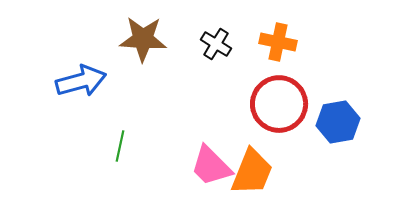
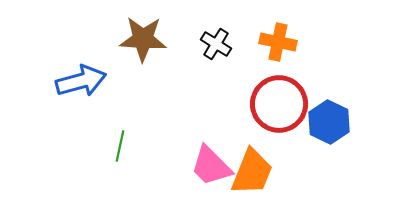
blue hexagon: moved 9 px left; rotated 24 degrees counterclockwise
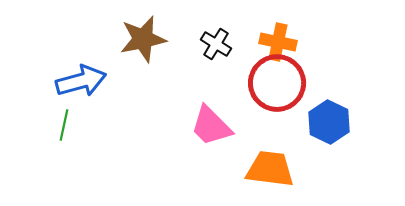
brown star: rotated 15 degrees counterclockwise
red circle: moved 2 px left, 21 px up
green line: moved 56 px left, 21 px up
pink trapezoid: moved 40 px up
orange trapezoid: moved 18 px right, 3 px up; rotated 105 degrees counterclockwise
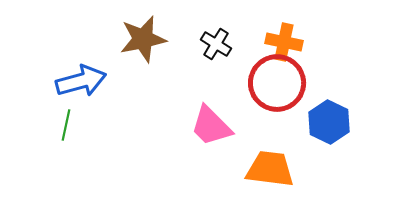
orange cross: moved 6 px right
green line: moved 2 px right
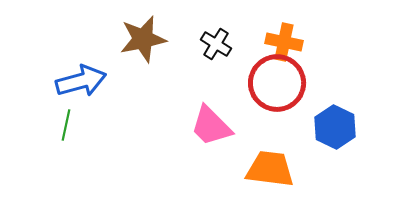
blue hexagon: moved 6 px right, 5 px down
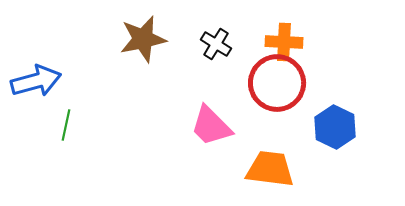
orange cross: rotated 9 degrees counterclockwise
blue arrow: moved 45 px left
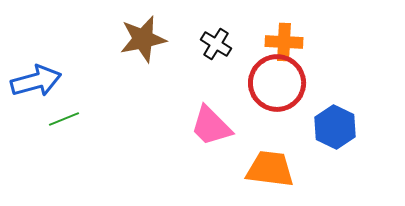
green line: moved 2 px left, 6 px up; rotated 56 degrees clockwise
